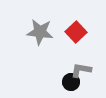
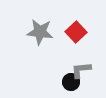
gray L-shape: rotated 15 degrees counterclockwise
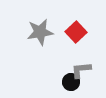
gray star: rotated 16 degrees counterclockwise
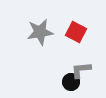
red square: rotated 20 degrees counterclockwise
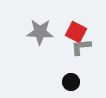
gray star: rotated 12 degrees clockwise
gray L-shape: moved 23 px up
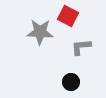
red square: moved 8 px left, 16 px up
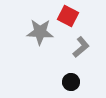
gray L-shape: rotated 145 degrees clockwise
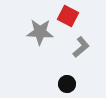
black circle: moved 4 px left, 2 px down
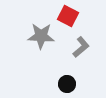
gray star: moved 1 px right, 4 px down
